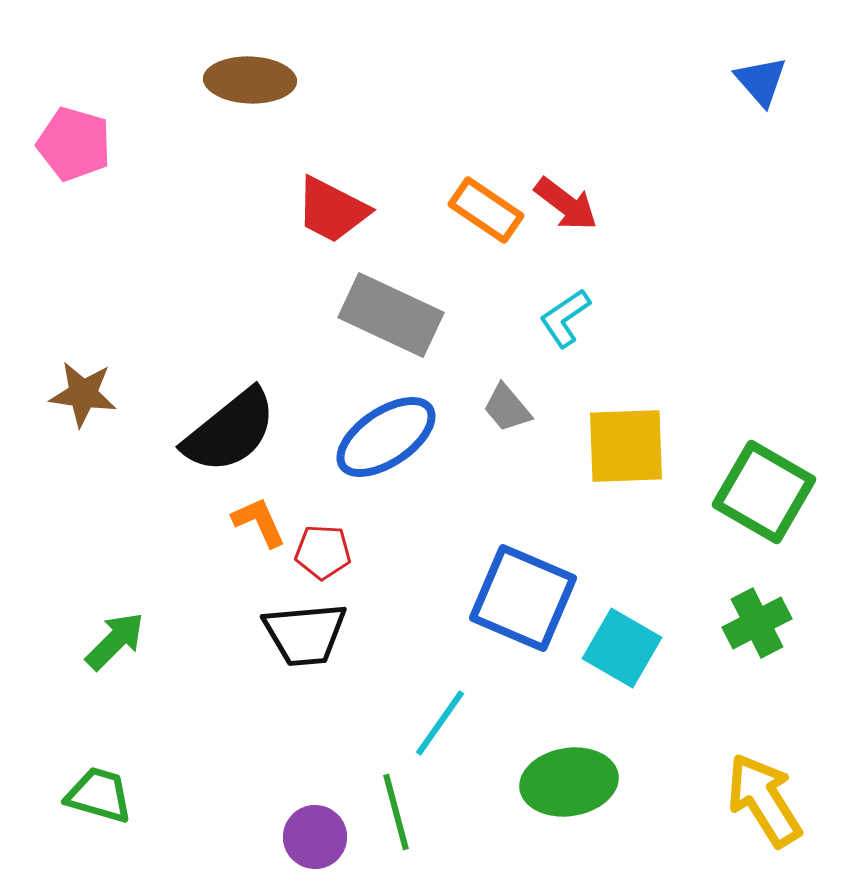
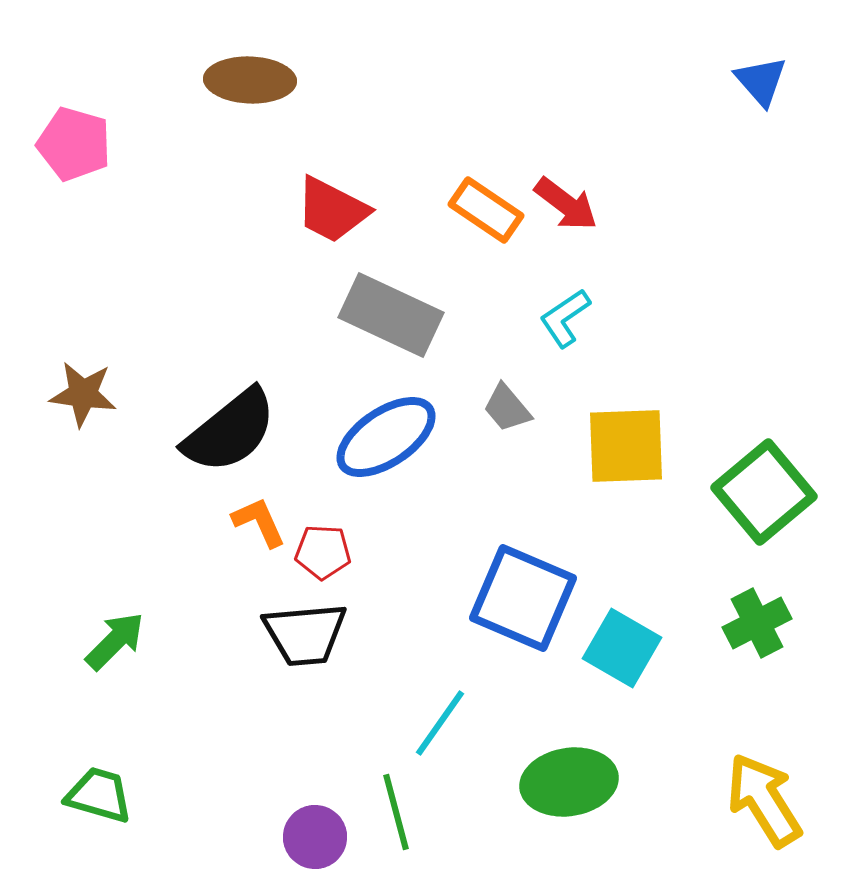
green square: rotated 20 degrees clockwise
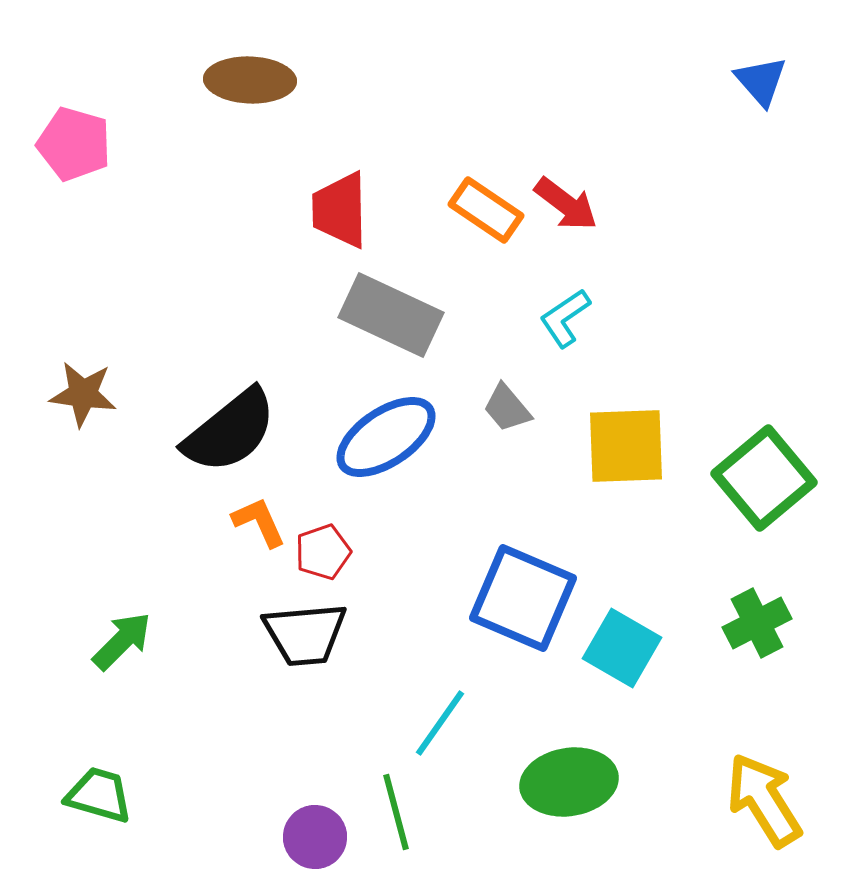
red trapezoid: moved 8 px right; rotated 62 degrees clockwise
green square: moved 14 px up
red pentagon: rotated 22 degrees counterclockwise
green arrow: moved 7 px right
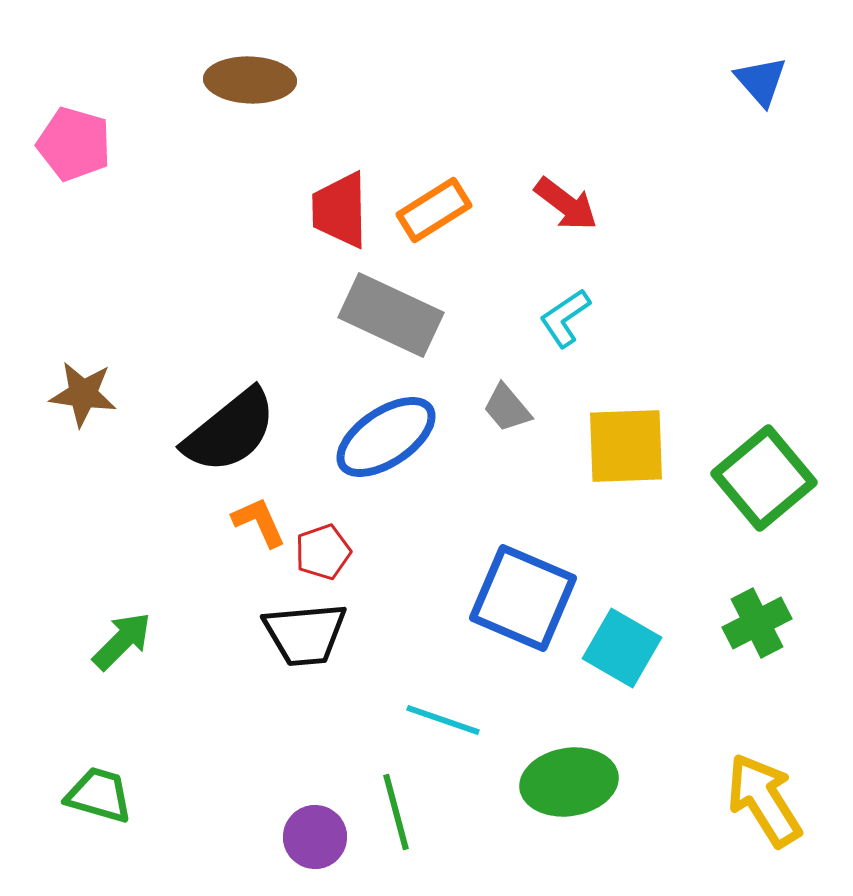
orange rectangle: moved 52 px left; rotated 66 degrees counterclockwise
cyan line: moved 3 px right, 3 px up; rotated 74 degrees clockwise
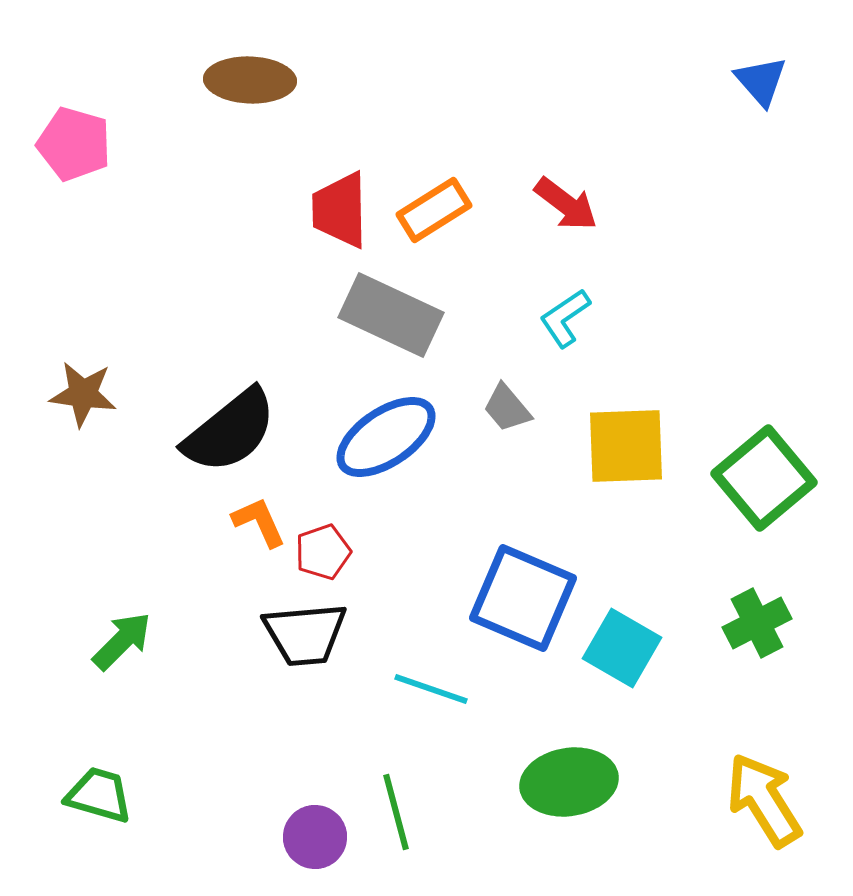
cyan line: moved 12 px left, 31 px up
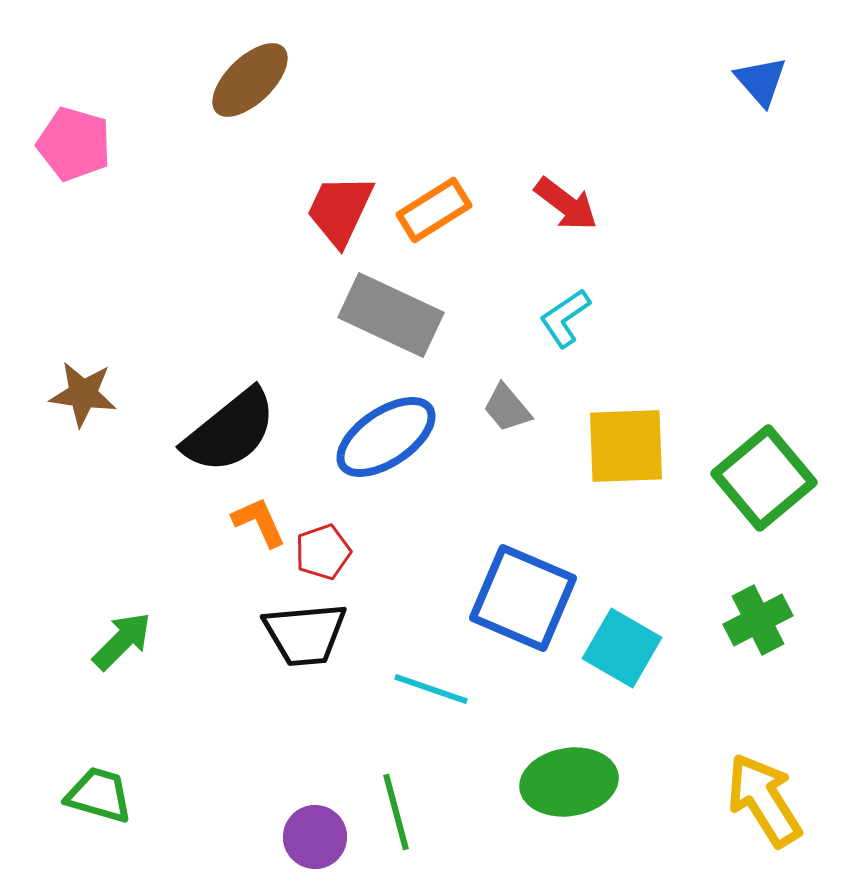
brown ellipse: rotated 46 degrees counterclockwise
red trapezoid: rotated 26 degrees clockwise
green cross: moved 1 px right, 3 px up
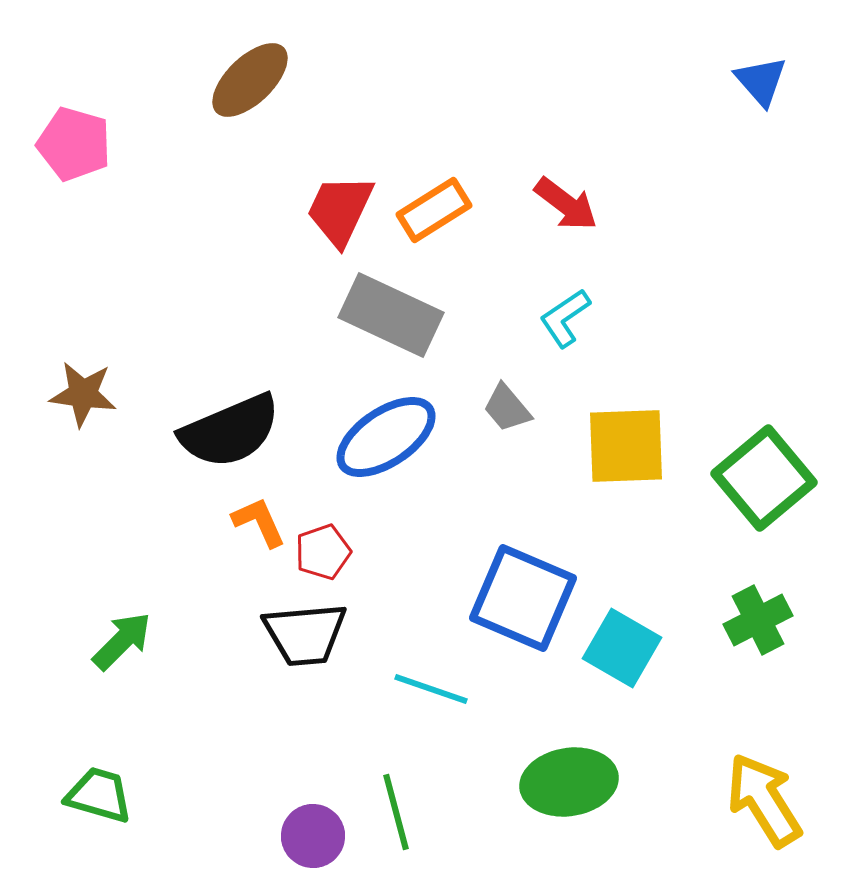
black semicircle: rotated 16 degrees clockwise
purple circle: moved 2 px left, 1 px up
